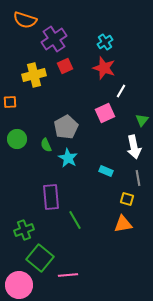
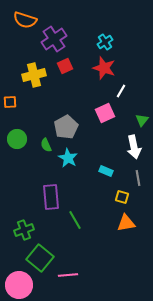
yellow square: moved 5 px left, 2 px up
orange triangle: moved 3 px right, 1 px up
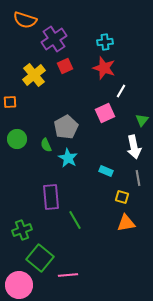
cyan cross: rotated 28 degrees clockwise
yellow cross: rotated 25 degrees counterclockwise
green cross: moved 2 px left
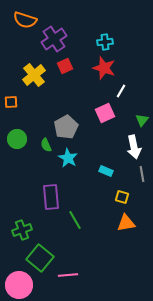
orange square: moved 1 px right
gray line: moved 4 px right, 4 px up
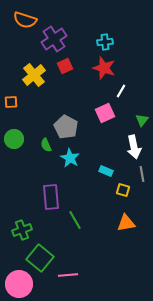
gray pentagon: rotated 15 degrees counterclockwise
green circle: moved 3 px left
cyan star: moved 2 px right
yellow square: moved 1 px right, 7 px up
pink circle: moved 1 px up
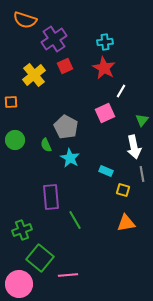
red star: rotated 10 degrees clockwise
green circle: moved 1 px right, 1 px down
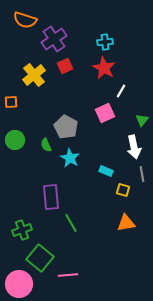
green line: moved 4 px left, 3 px down
